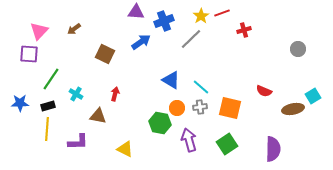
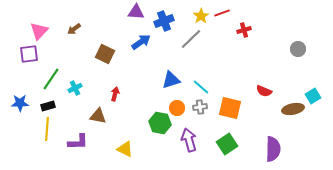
purple square: rotated 12 degrees counterclockwise
blue triangle: rotated 48 degrees counterclockwise
cyan cross: moved 1 px left, 6 px up; rotated 32 degrees clockwise
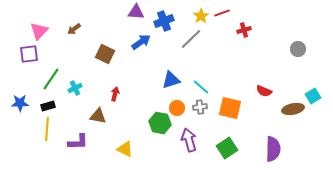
green square: moved 4 px down
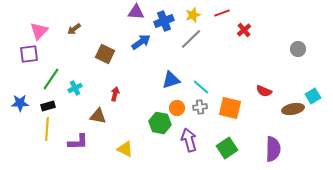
yellow star: moved 8 px left, 1 px up; rotated 14 degrees clockwise
red cross: rotated 24 degrees counterclockwise
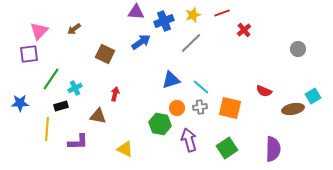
gray line: moved 4 px down
black rectangle: moved 13 px right
green hexagon: moved 1 px down
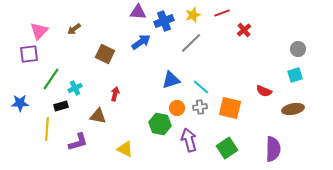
purple triangle: moved 2 px right
cyan square: moved 18 px left, 21 px up; rotated 14 degrees clockwise
purple L-shape: rotated 15 degrees counterclockwise
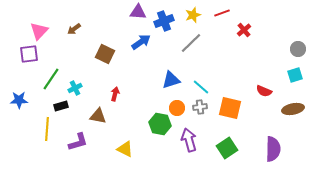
blue star: moved 1 px left, 3 px up
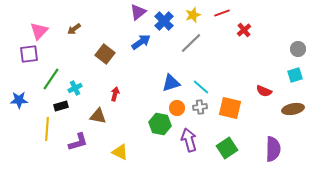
purple triangle: rotated 42 degrees counterclockwise
blue cross: rotated 24 degrees counterclockwise
brown square: rotated 12 degrees clockwise
blue triangle: moved 3 px down
yellow triangle: moved 5 px left, 3 px down
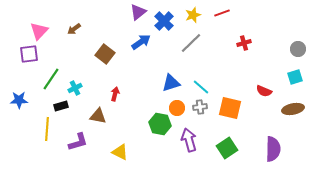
red cross: moved 13 px down; rotated 24 degrees clockwise
cyan square: moved 2 px down
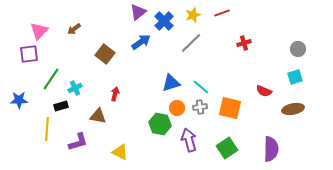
purple semicircle: moved 2 px left
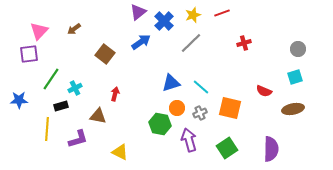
gray cross: moved 6 px down; rotated 16 degrees counterclockwise
purple L-shape: moved 3 px up
